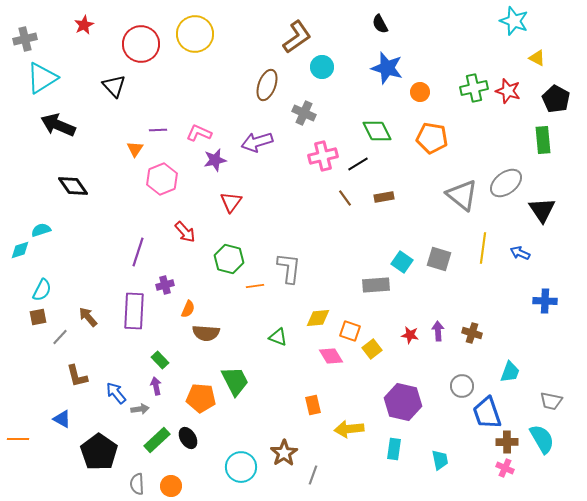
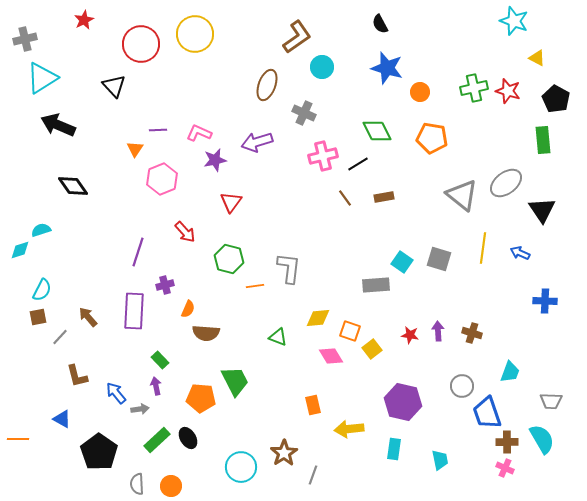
red star at (84, 25): moved 5 px up
gray trapezoid at (551, 401): rotated 10 degrees counterclockwise
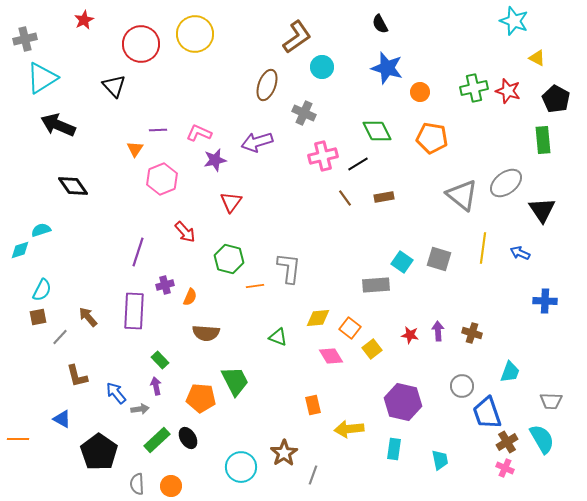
orange semicircle at (188, 309): moved 2 px right, 12 px up
orange square at (350, 331): moved 3 px up; rotated 20 degrees clockwise
brown cross at (507, 442): rotated 30 degrees counterclockwise
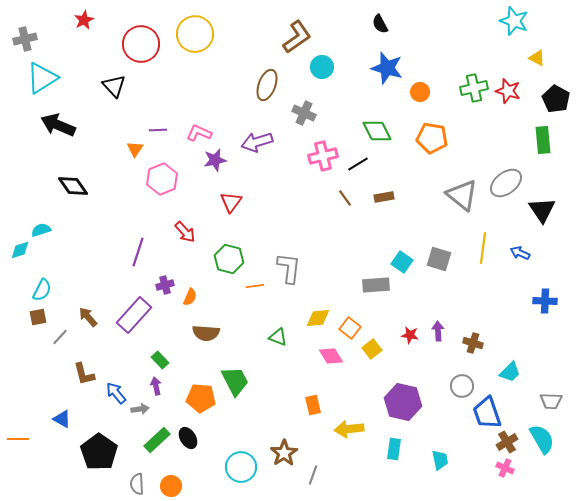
purple rectangle at (134, 311): moved 4 px down; rotated 39 degrees clockwise
brown cross at (472, 333): moved 1 px right, 10 px down
cyan trapezoid at (510, 372): rotated 25 degrees clockwise
brown L-shape at (77, 376): moved 7 px right, 2 px up
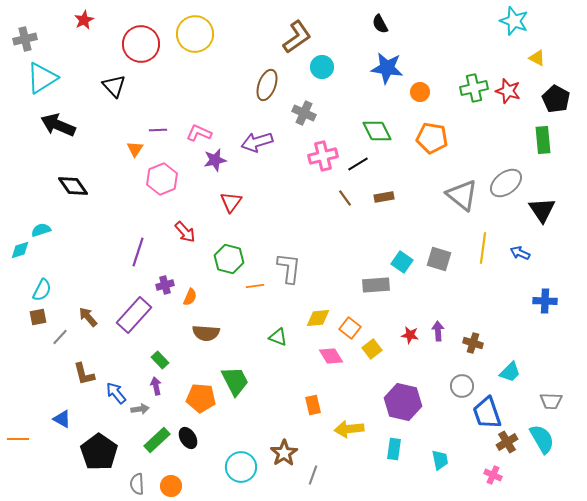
blue star at (387, 68): rotated 8 degrees counterclockwise
pink cross at (505, 468): moved 12 px left, 7 px down
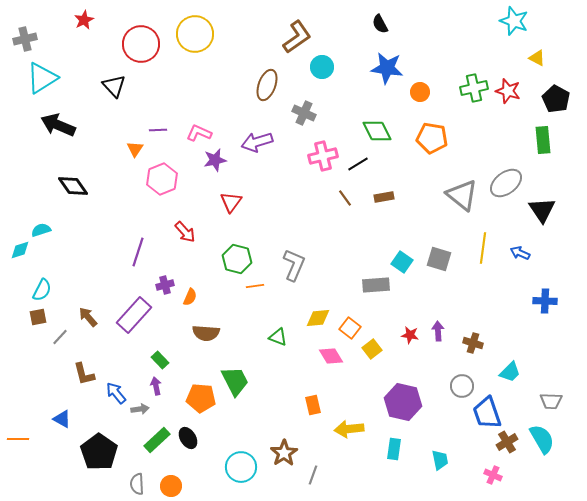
green hexagon at (229, 259): moved 8 px right
gray L-shape at (289, 268): moved 5 px right, 3 px up; rotated 16 degrees clockwise
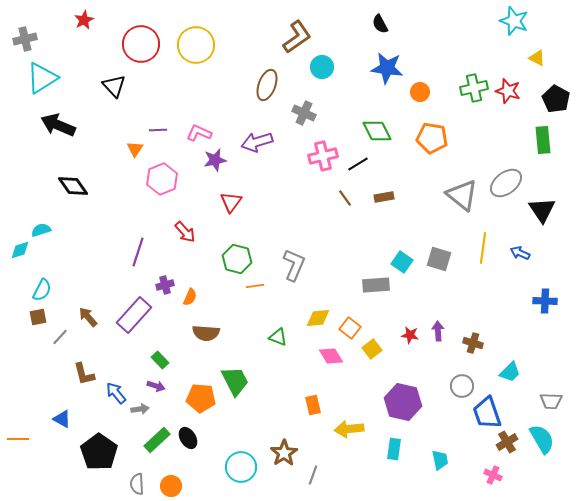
yellow circle at (195, 34): moved 1 px right, 11 px down
purple arrow at (156, 386): rotated 120 degrees clockwise
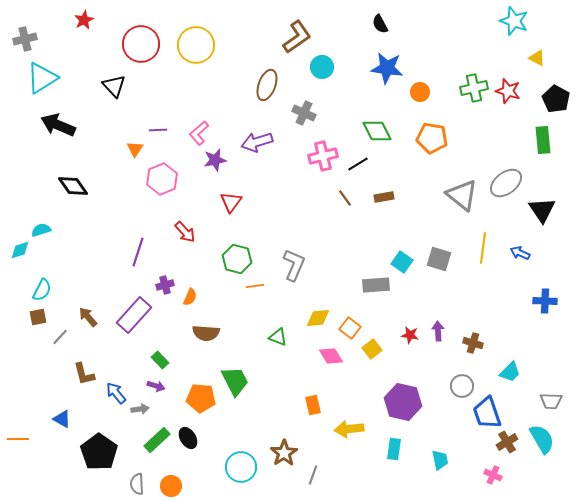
pink L-shape at (199, 133): rotated 65 degrees counterclockwise
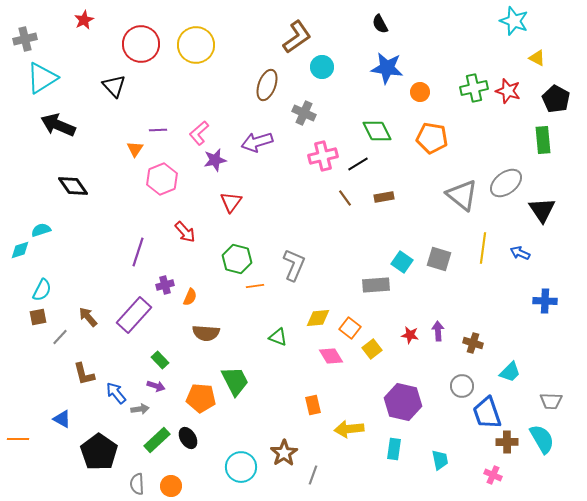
brown cross at (507, 442): rotated 30 degrees clockwise
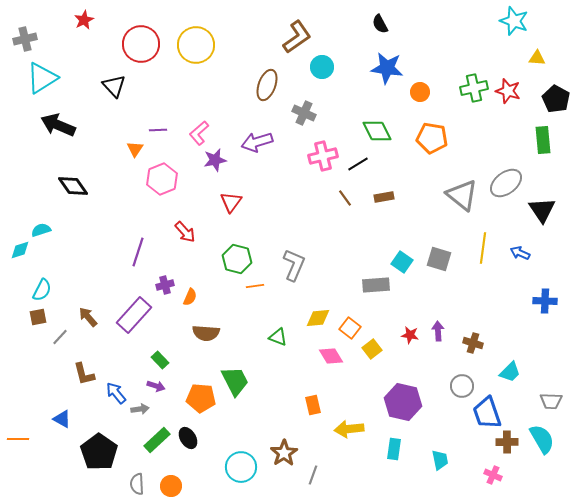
yellow triangle at (537, 58): rotated 24 degrees counterclockwise
